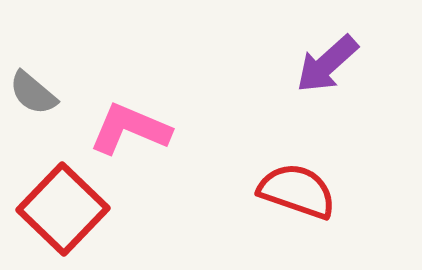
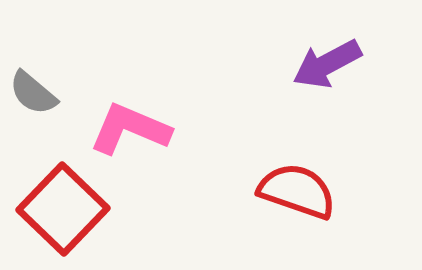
purple arrow: rotated 14 degrees clockwise
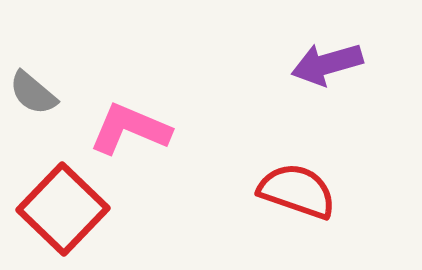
purple arrow: rotated 12 degrees clockwise
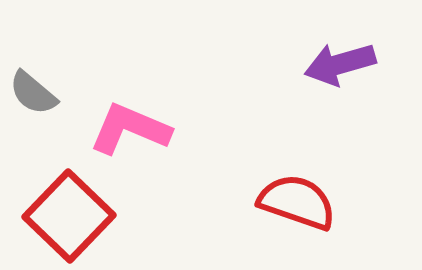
purple arrow: moved 13 px right
red semicircle: moved 11 px down
red square: moved 6 px right, 7 px down
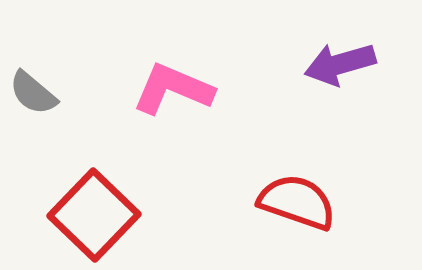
pink L-shape: moved 43 px right, 40 px up
red square: moved 25 px right, 1 px up
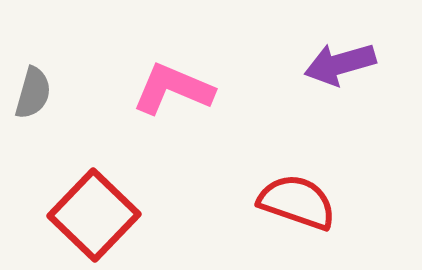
gray semicircle: rotated 114 degrees counterclockwise
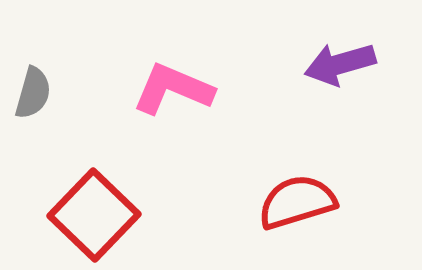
red semicircle: rotated 36 degrees counterclockwise
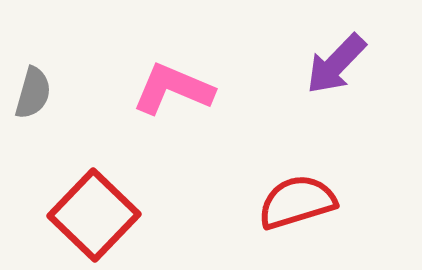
purple arrow: moved 4 px left; rotated 30 degrees counterclockwise
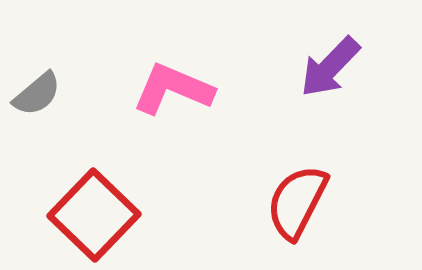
purple arrow: moved 6 px left, 3 px down
gray semicircle: moved 4 px right, 1 px down; rotated 34 degrees clockwise
red semicircle: rotated 46 degrees counterclockwise
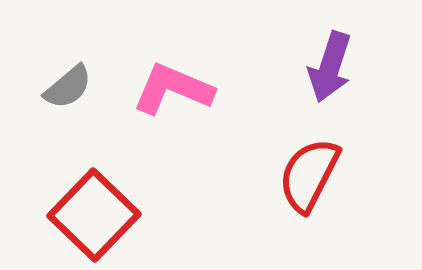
purple arrow: rotated 26 degrees counterclockwise
gray semicircle: moved 31 px right, 7 px up
red semicircle: moved 12 px right, 27 px up
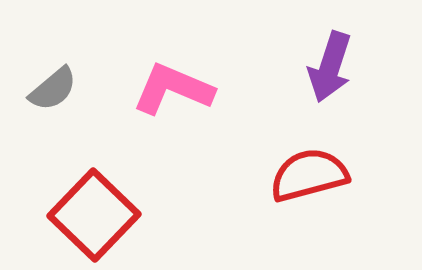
gray semicircle: moved 15 px left, 2 px down
red semicircle: rotated 48 degrees clockwise
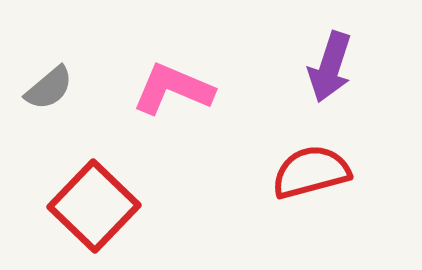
gray semicircle: moved 4 px left, 1 px up
red semicircle: moved 2 px right, 3 px up
red square: moved 9 px up
